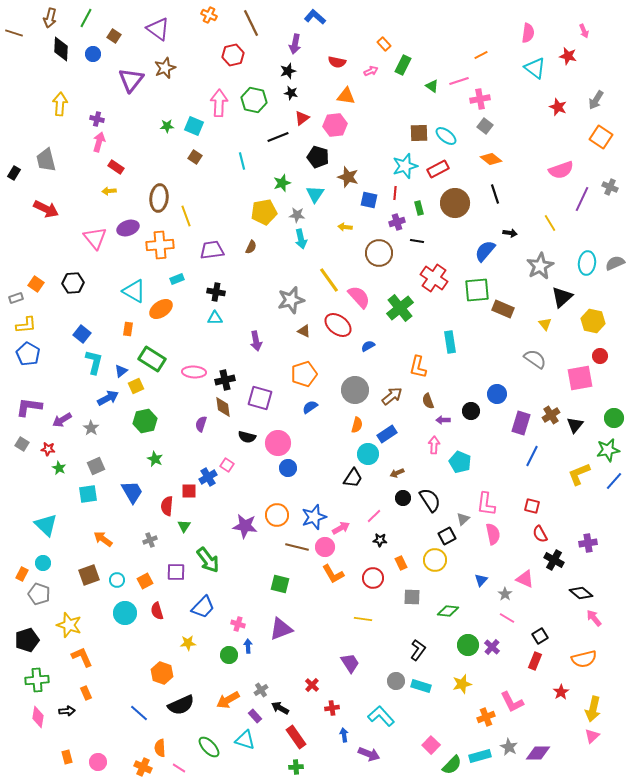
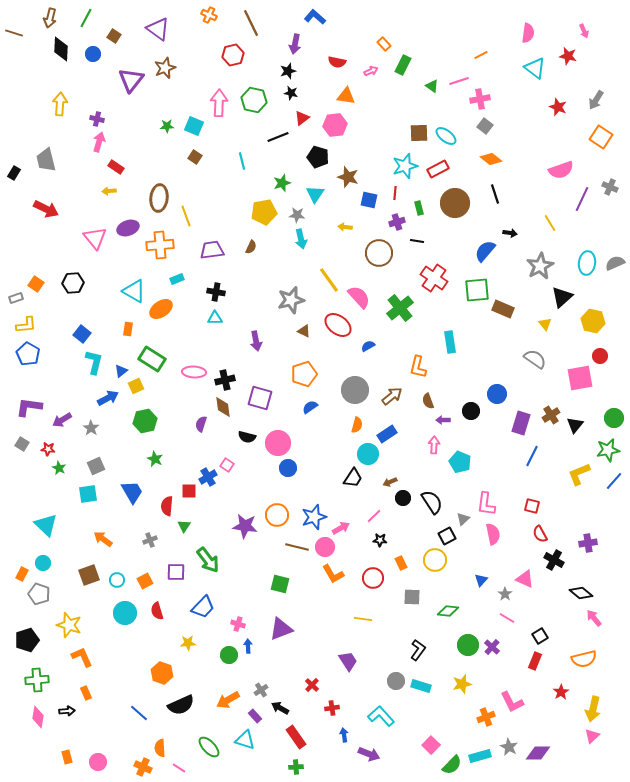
brown arrow at (397, 473): moved 7 px left, 9 px down
black semicircle at (430, 500): moved 2 px right, 2 px down
purple trapezoid at (350, 663): moved 2 px left, 2 px up
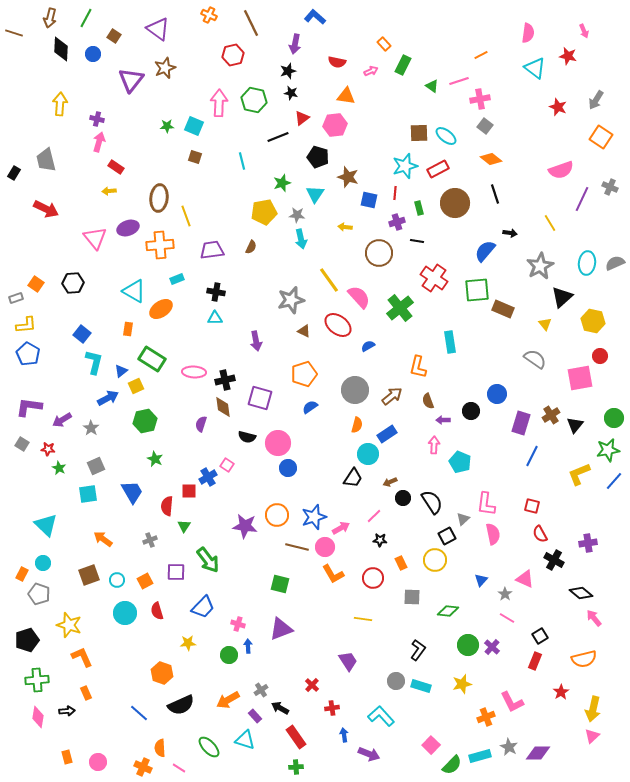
brown square at (195, 157): rotated 16 degrees counterclockwise
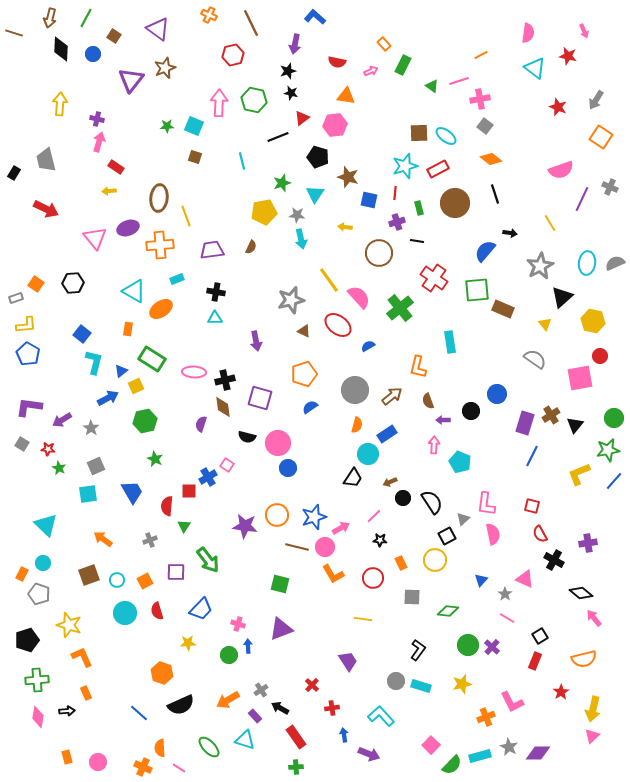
purple rectangle at (521, 423): moved 4 px right
blue trapezoid at (203, 607): moved 2 px left, 2 px down
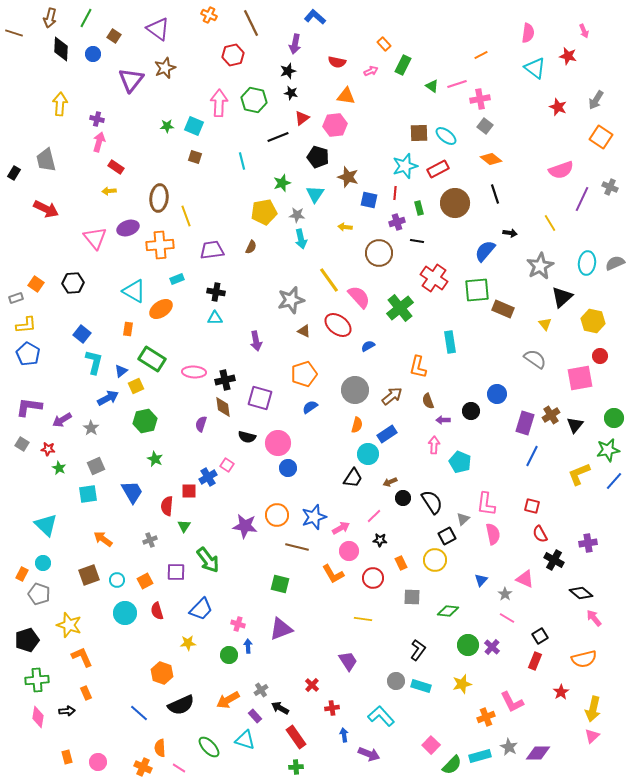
pink line at (459, 81): moved 2 px left, 3 px down
pink circle at (325, 547): moved 24 px right, 4 px down
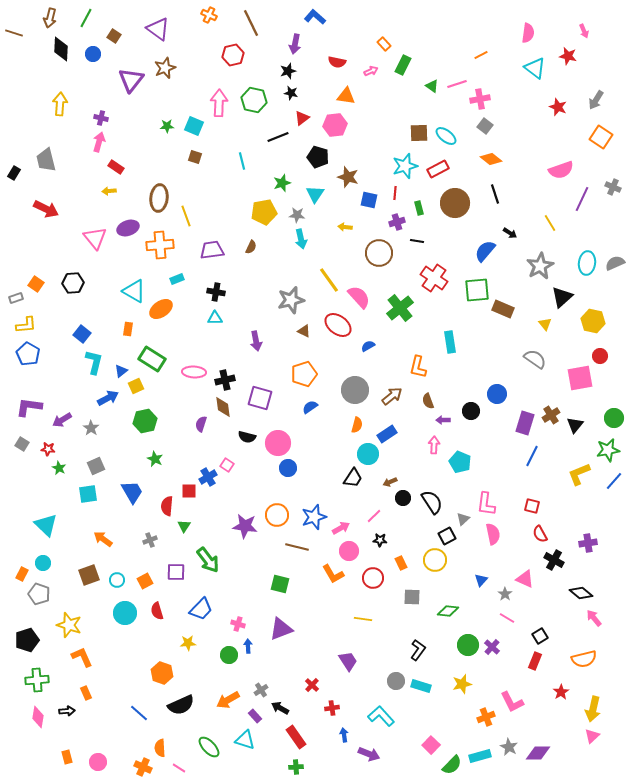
purple cross at (97, 119): moved 4 px right, 1 px up
gray cross at (610, 187): moved 3 px right
black arrow at (510, 233): rotated 24 degrees clockwise
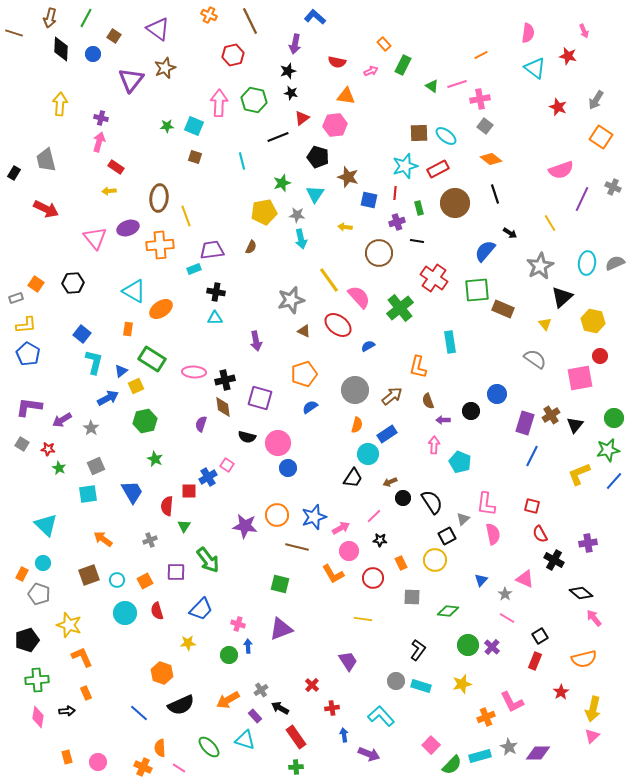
brown line at (251, 23): moved 1 px left, 2 px up
cyan rectangle at (177, 279): moved 17 px right, 10 px up
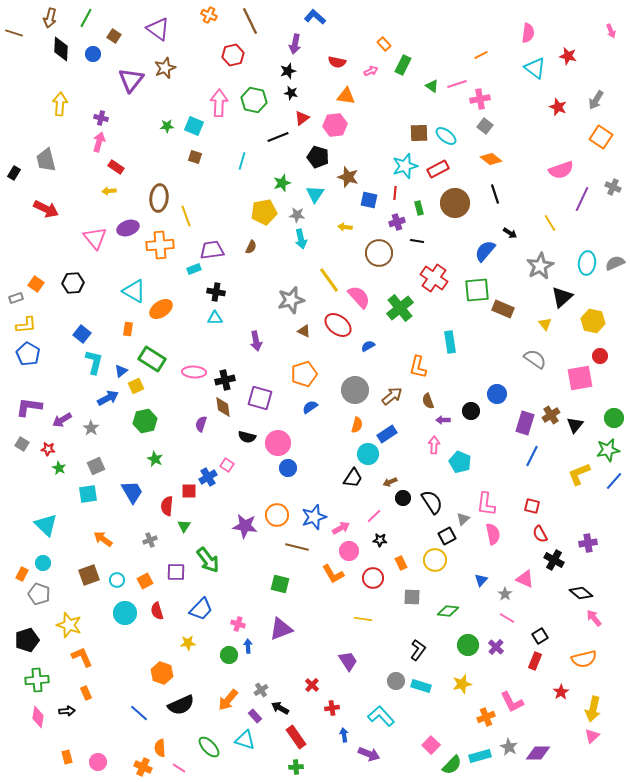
pink arrow at (584, 31): moved 27 px right
cyan line at (242, 161): rotated 30 degrees clockwise
purple cross at (492, 647): moved 4 px right
orange arrow at (228, 700): rotated 20 degrees counterclockwise
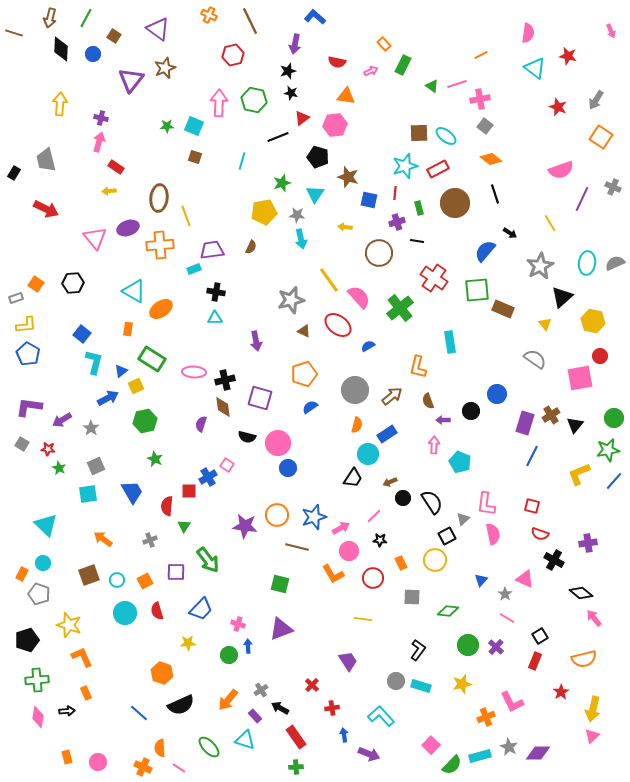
red semicircle at (540, 534): rotated 42 degrees counterclockwise
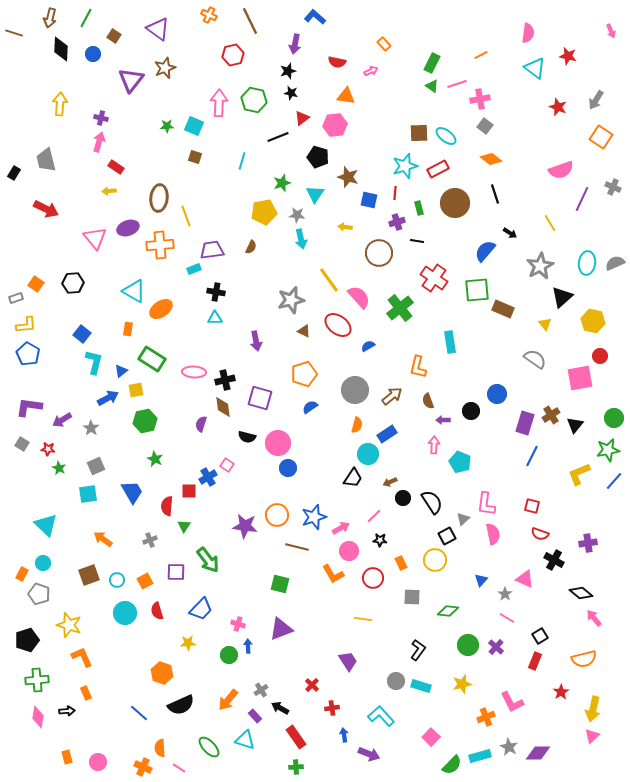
green rectangle at (403, 65): moved 29 px right, 2 px up
yellow square at (136, 386): moved 4 px down; rotated 14 degrees clockwise
pink square at (431, 745): moved 8 px up
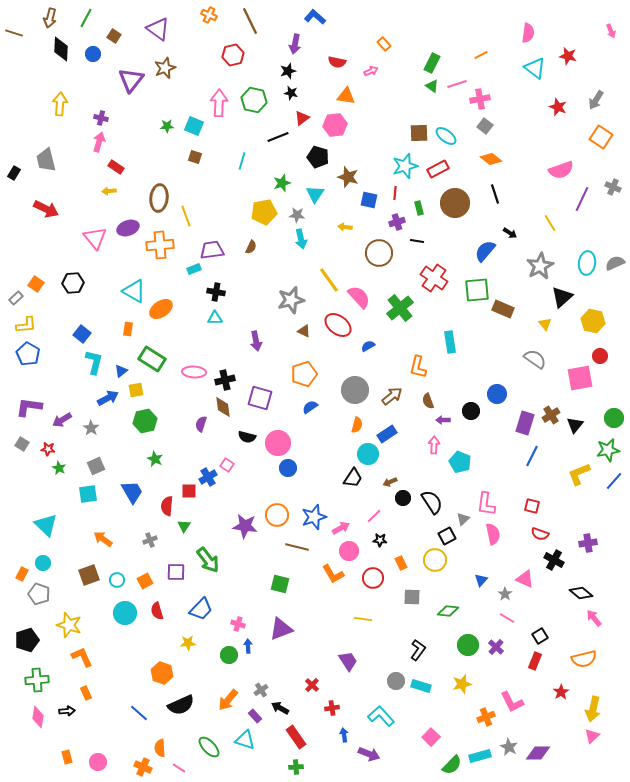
gray rectangle at (16, 298): rotated 24 degrees counterclockwise
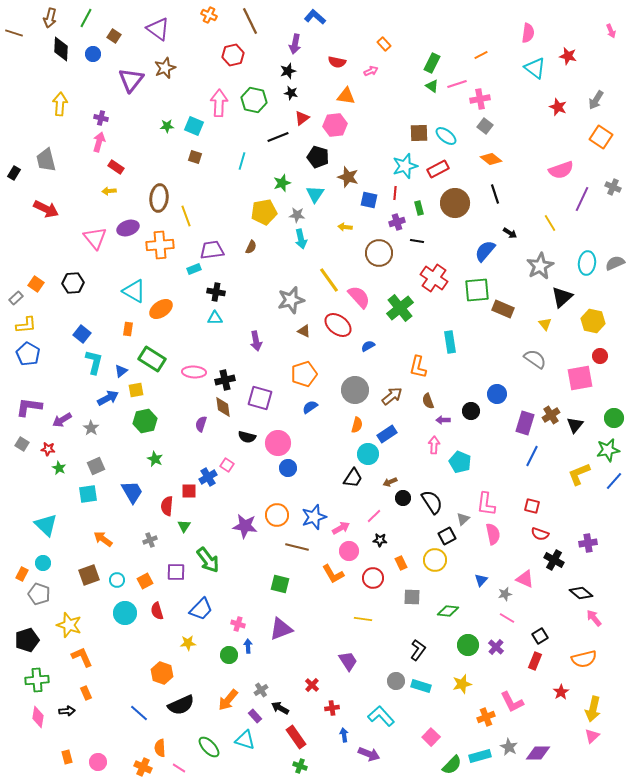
gray star at (505, 594): rotated 24 degrees clockwise
green cross at (296, 767): moved 4 px right, 1 px up; rotated 24 degrees clockwise
